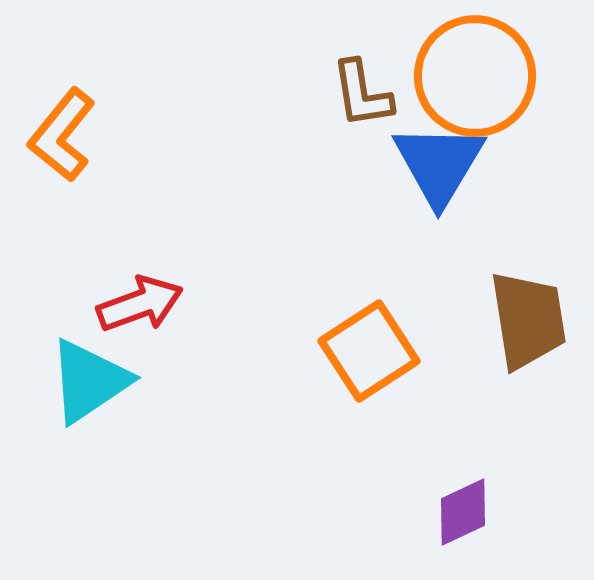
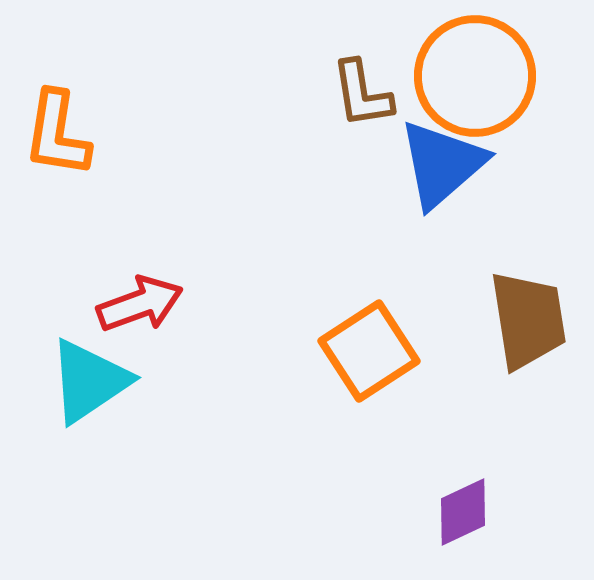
orange L-shape: moved 5 px left, 1 px up; rotated 30 degrees counterclockwise
blue triangle: moved 3 px right; rotated 18 degrees clockwise
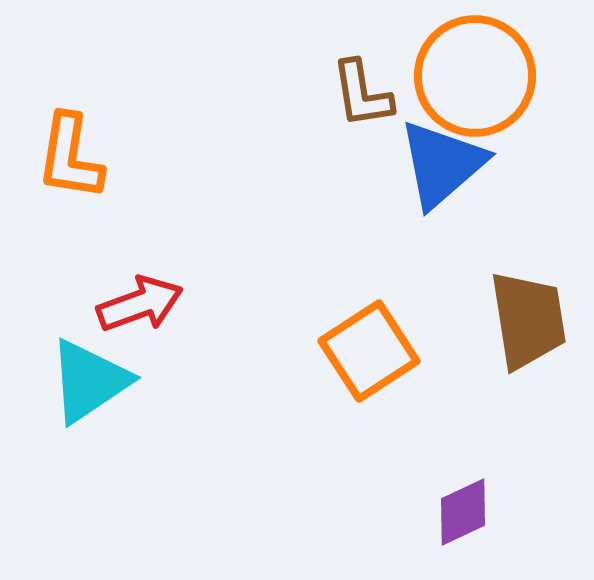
orange L-shape: moved 13 px right, 23 px down
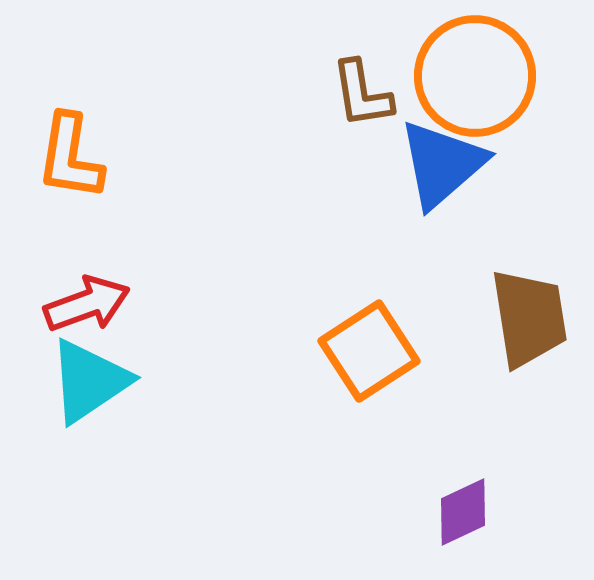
red arrow: moved 53 px left
brown trapezoid: moved 1 px right, 2 px up
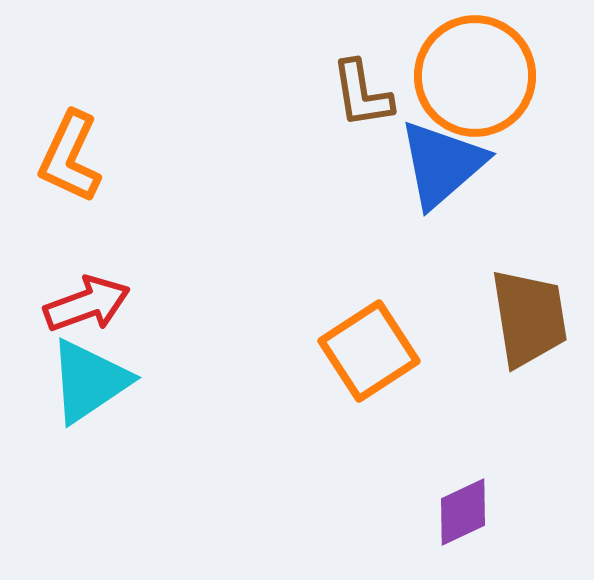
orange L-shape: rotated 16 degrees clockwise
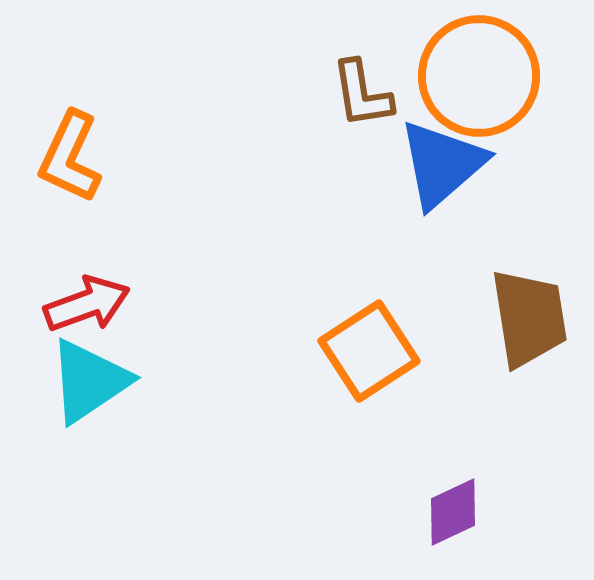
orange circle: moved 4 px right
purple diamond: moved 10 px left
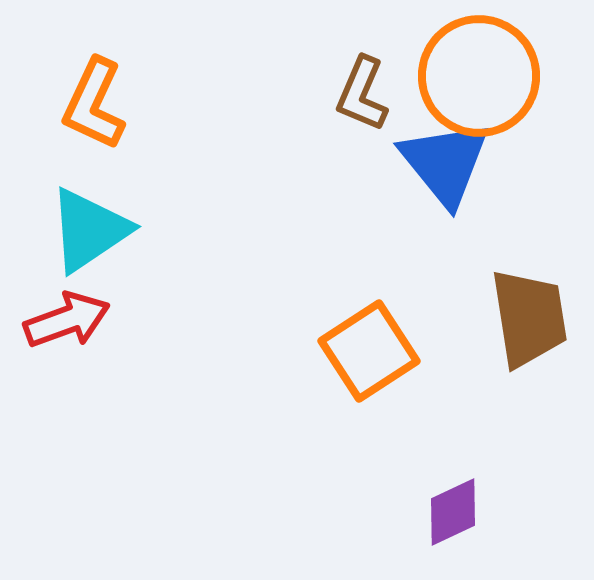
brown L-shape: rotated 32 degrees clockwise
orange L-shape: moved 24 px right, 53 px up
blue triangle: moved 3 px right, 1 px up; rotated 28 degrees counterclockwise
red arrow: moved 20 px left, 16 px down
cyan triangle: moved 151 px up
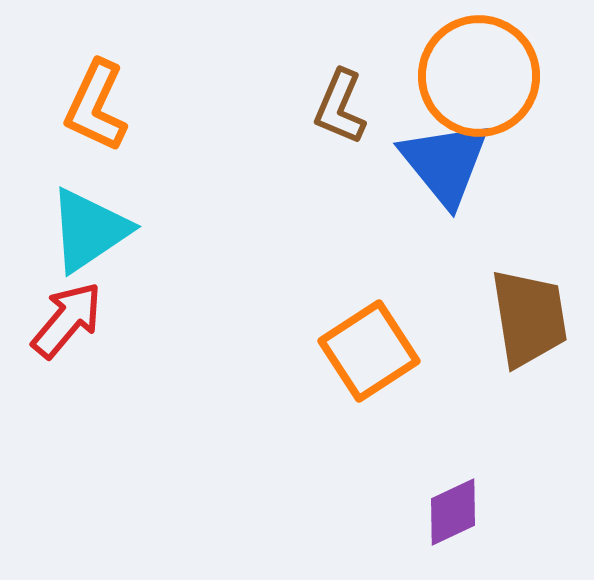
brown L-shape: moved 22 px left, 13 px down
orange L-shape: moved 2 px right, 2 px down
red arrow: rotated 30 degrees counterclockwise
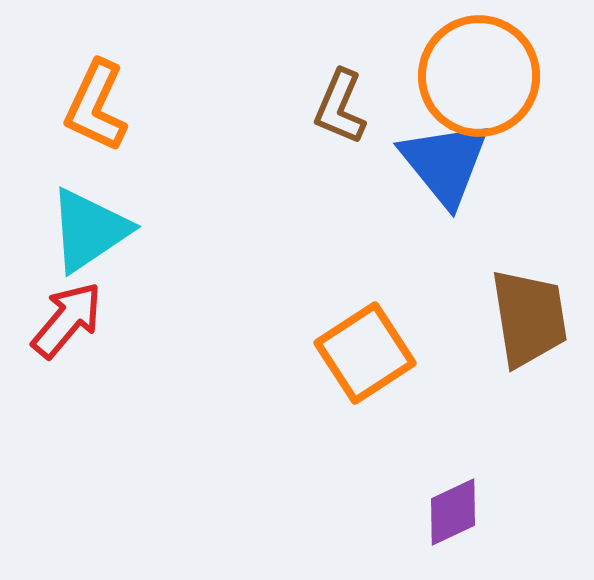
orange square: moved 4 px left, 2 px down
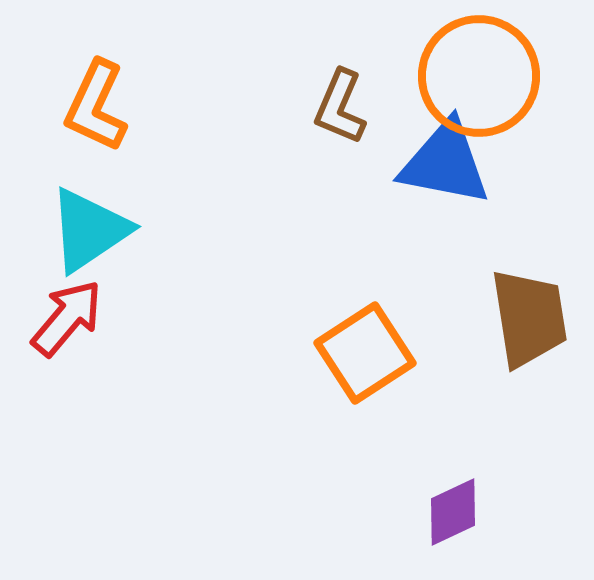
blue triangle: rotated 40 degrees counterclockwise
red arrow: moved 2 px up
